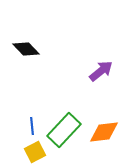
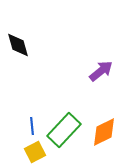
black diamond: moved 8 px left, 4 px up; rotated 28 degrees clockwise
orange diamond: rotated 20 degrees counterclockwise
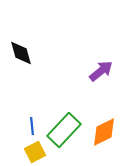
black diamond: moved 3 px right, 8 px down
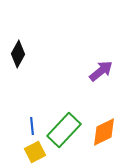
black diamond: moved 3 px left, 1 px down; rotated 44 degrees clockwise
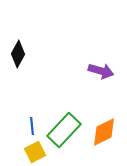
purple arrow: rotated 55 degrees clockwise
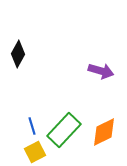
blue line: rotated 12 degrees counterclockwise
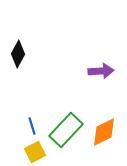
purple arrow: rotated 20 degrees counterclockwise
green rectangle: moved 2 px right
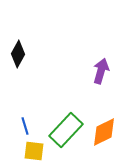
purple arrow: rotated 70 degrees counterclockwise
blue line: moved 7 px left
yellow square: moved 1 px left, 1 px up; rotated 35 degrees clockwise
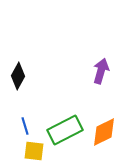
black diamond: moved 22 px down
green rectangle: moved 1 px left; rotated 20 degrees clockwise
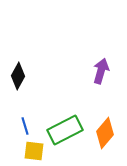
orange diamond: moved 1 px right, 1 px down; rotated 24 degrees counterclockwise
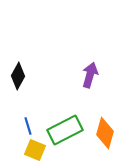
purple arrow: moved 11 px left, 4 px down
blue line: moved 3 px right
orange diamond: rotated 24 degrees counterclockwise
yellow square: moved 1 px right, 1 px up; rotated 15 degrees clockwise
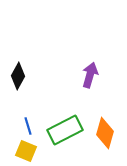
yellow square: moved 9 px left, 1 px down
